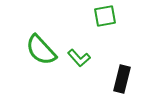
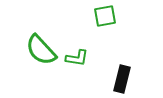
green L-shape: moved 2 px left; rotated 40 degrees counterclockwise
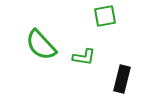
green semicircle: moved 5 px up
green L-shape: moved 7 px right, 1 px up
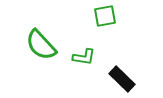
black rectangle: rotated 60 degrees counterclockwise
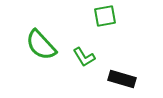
green L-shape: rotated 50 degrees clockwise
black rectangle: rotated 28 degrees counterclockwise
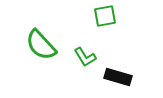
green L-shape: moved 1 px right
black rectangle: moved 4 px left, 2 px up
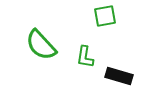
green L-shape: rotated 40 degrees clockwise
black rectangle: moved 1 px right, 1 px up
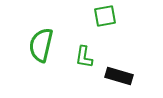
green semicircle: rotated 56 degrees clockwise
green L-shape: moved 1 px left
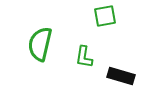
green semicircle: moved 1 px left, 1 px up
black rectangle: moved 2 px right
